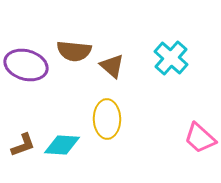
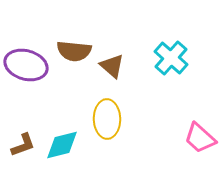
cyan diamond: rotated 18 degrees counterclockwise
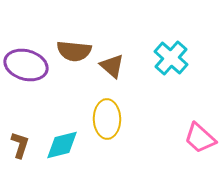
brown L-shape: moved 3 px left; rotated 52 degrees counterclockwise
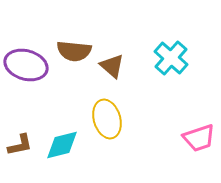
yellow ellipse: rotated 15 degrees counterclockwise
pink trapezoid: moved 1 px left; rotated 60 degrees counterclockwise
brown L-shape: rotated 60 degrees clockwise
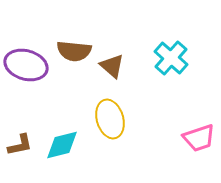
yellow ellipse: moved 3 px right
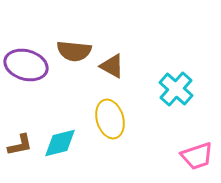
cyan cross: moved 5 px right, 31 px down
brown triangle: rotated 12 degrees counterclockwise
pink trapezoid: moved 2 px left, 18 px down
cyan diamond: moved 2 px left, 2 px up
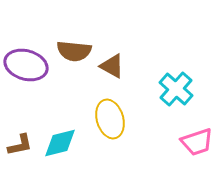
pink trapezoid: moved 14 px up
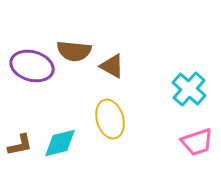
purple ellipse: moved 6 px right, 1 px down
cyan cross: moved 13 px right
